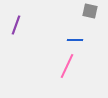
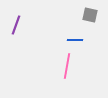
gray square: moved 4 px down
pink line: rotated 15 degrees counterclockwise
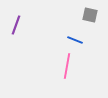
blue line: rotated 21 degrees clockwise
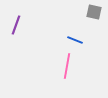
gray square: moved 4 px right, 3 px up
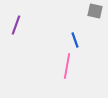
gray square: moved 1 px right, 1 px up
blue line: rotated 49 degrees clockwise
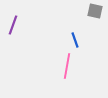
purple line: moved 3 px left
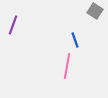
gray square: rotated 21 degrees clockwise
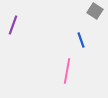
blue line: moved 6 px right
pink line: moved 5 px down
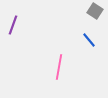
blue line: moved 8 px right; rotated 21 degrees counterclockwise
pink line: moved 8 px left, 4 px up
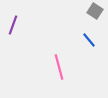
pink line: rotated 25 degrees counterclockwise
